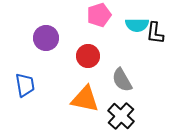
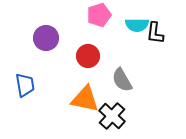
black cross: moved 9 px left
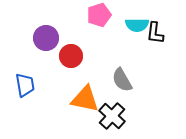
red circle: moved 17 px left
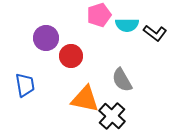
cyan semicircle: moved 10 px left
black L-shape: rotated 60 degrees counterclockwise
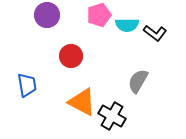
purple circle: moved 1 px right, 23 px up
gray semicircle: moved 16 px right, 1 px down; rotated 60 degrees clockwise
blue trapezoid: moved 2 px right
orange triangle: moved 3 px left, 3 px down; rotated 16 degrees clockwise
black cross: rotated 12 degrees counterclockwise
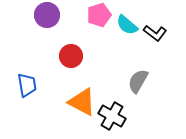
cyan semicircle: rotated 40 degrees clockwise
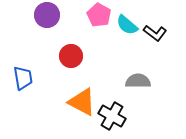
pink pentagon: rotated 25 degrees counterclockwise
gray semicircle: rotated 60 degrees clockwise
blue trapezoid: moved 4 px left, 7 px up
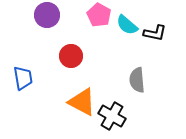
black L-shape: rotated 25 degrees counterclockwise
gray semicircle: moved 1 px left, 1 px up; rotated 95 degrees counterclockwise
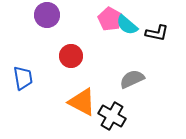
pink pentagon: moved 11 px right, 4 px down
black L-shape: moved 2 px right
gray semicircle: moved 5 px left, 1 px up; rotated 70 degrees clockwise
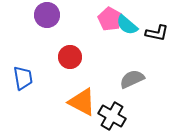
red circle: moved 1 px left, 1 px down
